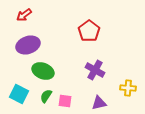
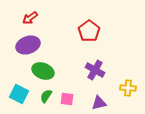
red arrow: moved 6 px right, 3 px down
pink square: moved 2 px right, 2 px up
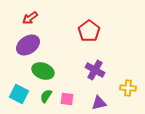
purple ellipse: rotated 15 degrees counterclockwise
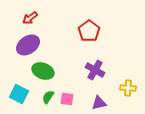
green semicircle: moved 2 px right, 1 px down
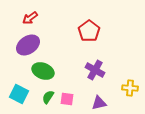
yellow cross: moved 2 px right
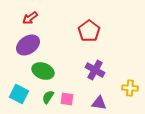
purple triangle: rotated 21 degrees clockwise
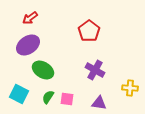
green ellipse: moved 1 px up; rotated 10 degrees clockwise
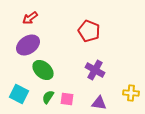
red pentagon: rotated 15 degrees counterclockwise
green ellipse: rotated 10 degrees clockwise
yellow cross: moved 1 px right, 5 px down
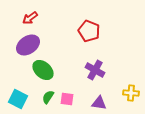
cyan square: moved 1 px left, 5 px down
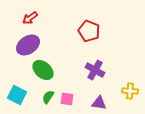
yellow cross: moved 1 px left, 2 px up
cyan square: moved 1 px left, 4 px up
